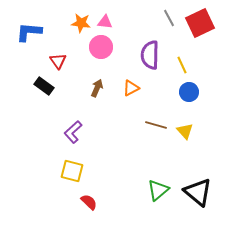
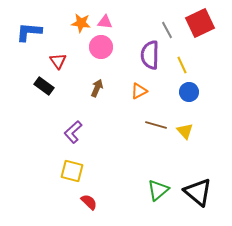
gray line: moved 2 px left, 12 px down
orange triangle: moved 8 px right, 3 px down
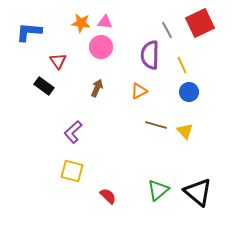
red semicircle: moved 19 px right, 6 px up
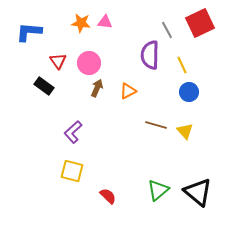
pink circle: moved 12 px left, 16 px down
orange triangle: moved 11 px left
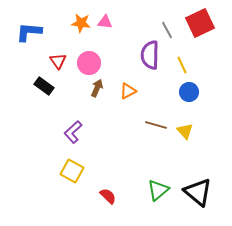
yellow square: rotated 15 degrees clockwise
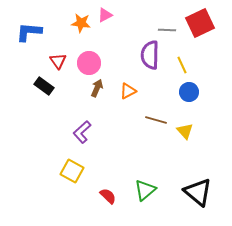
pink triangle: moved 7 px up; rotated 35 degrees counterclockwise
gray line: rotated 60 degrees counterclockwise
brown line: moved 5 px up
purple L-shape: moved 9 px right
green triangle: moved 13 px left
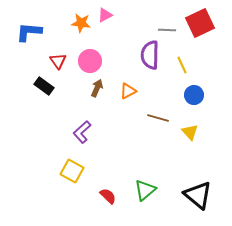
pink circle: moved 1 px right, 2 px up
blue circle: moved 5 px right, 3 px down
brown line: moved 2 px right, 2 px up
yellow triangle: moved 5 px right, 1 px down
black triangle: moved 3 px down
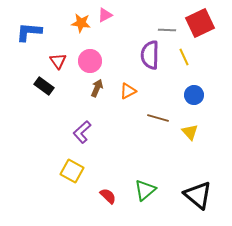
yellow line: moved 2 px right, 8 px up
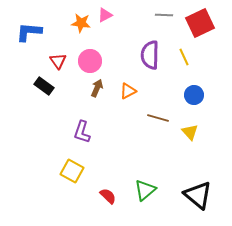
gray line: moved 3 px left, 15 px up
purple L-shape: rotated 30 degrees counterclockwise
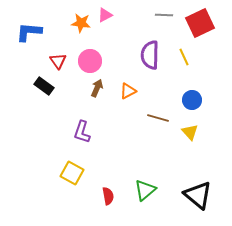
blue circle: moved 2 px left, 5 px down
yellow square: moved 2 px down
red semicircle: rotated 36 degrees clockwise
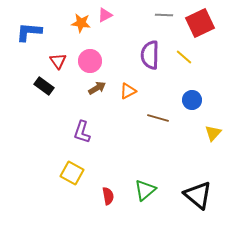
yellow line: rotated 24 degrees counterclockwise
brown arrow: rotated 36 degrees clockwise
yellow triangle: moved 23 px right, 1 px down; rotated 24 degrees clockwise
